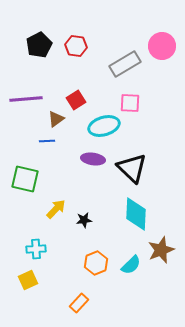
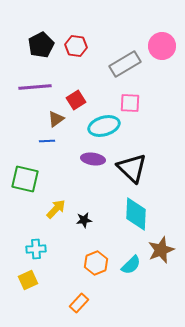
black pentagon: moved 2 px right
purple line: moved 9 px right, 12 px up
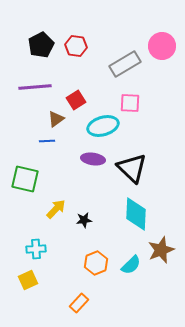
cyan ellipse: moved 1 px left
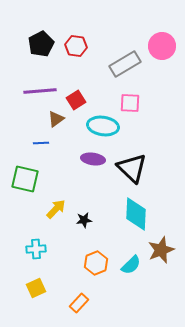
black pentagon: moved 1 px up
purple line: moved 5 px right, 4 px down
cyan ellipse: rotated 24 degrees clockwise
blue line: moved 6 px left, 2 px down
yellow square: moved 8 px right, 8 px down
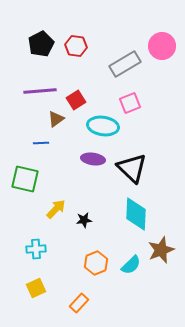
pink square: rotated 25 degrees counterclockwise
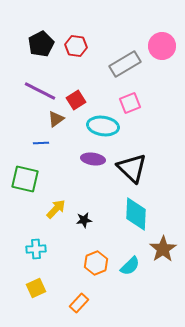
purple line: rotated 32 degrees clockwise
brown star: moved 2 px right, 1 px up; rotated 12 degrees counterclockwise
cyan semicircle: moved 1 px left, 1 px down
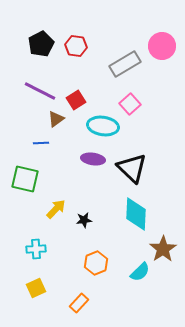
pink square: moved 1 px down; rotated 20 degrees counterclockwise
cyan semicircle: moved 10 px right, 6 px down
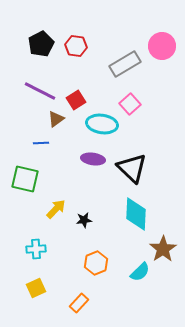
cyan ellipse: moved 1 px left, 2 px up
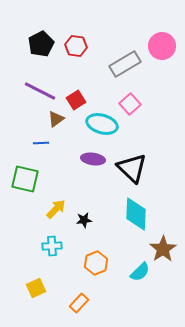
cyan ellipse: rotated 8 degrees clockwise
cyan cross: moved 16 px right, 3 px up
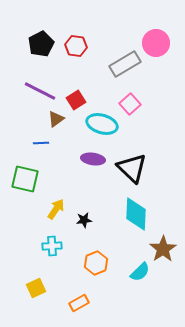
pink circle: moved 6 px left, 3 px up
yellow arrow: rotated 10 degrees counterclockwise
orange rectangle: rotated 18 degrees clockwise
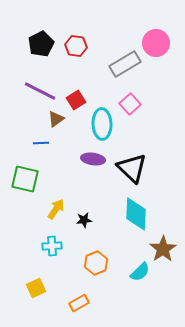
cyan ellipse: rotated 72 degrees clockwise
